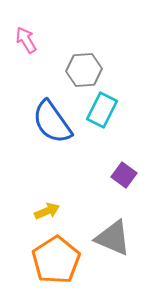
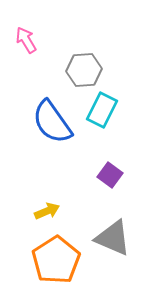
purple square: moved 14 px left
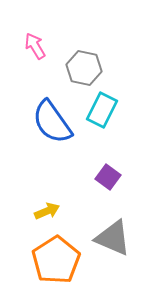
pink arrow: moved 9 px right, 6 px down
gray hexagon: moved 2 px up; rotated 16 degrees clockwise
purple square: moved 2 px left, 2 px down
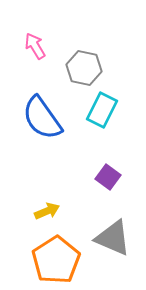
blue semicircle: moved 10 px left, 4 px up
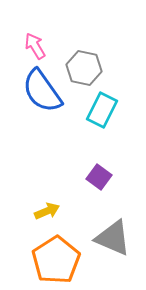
blue semicircle: moved 27 px up
purple square: moved 9 px left
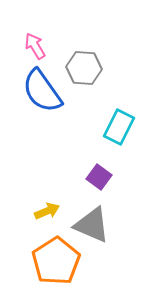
gray hexagon: rotated 8 degrees counterclockwise
cyan rectangle: moved 17 px right, 17 px down
gray triangle: moved 21 px left, 13 px up
orange pentagon: moved 1 px down
